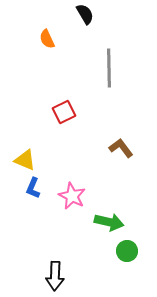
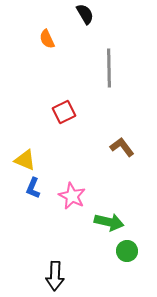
brown L-shape: moved 1 px right, 1 px up
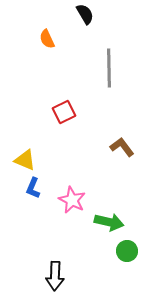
pink star: moved 4 px down
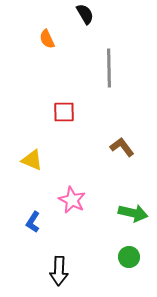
red square: rotated 25 degrees clockwise
yellow triangle: moved 7 px right
blue L-shape: moved 34 px down; rotated 10 degrees clockwise
green arrow: moved 24 px right, 9 px up
green circle: moved 2 px right, 6 px down
black arrow: moved 4 px right, 5 px up
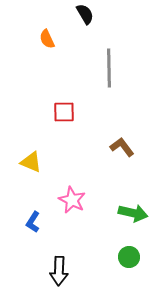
yellow triangle: moved 1 px left, 2 px down
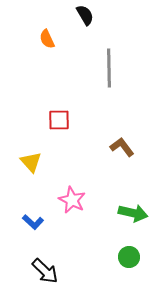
black semicircle: moved 1 px down
red square: moved 5 px left, 8 px down
yellow triangle: rotated 25 degrees clockwise
blue L-shape: rotated 80 degrees counterclockwise
black arrow: moved 14 px left; rotated 48 degrees counterclockwise
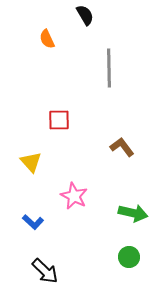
pink star: moved 2 px right, 4 px up
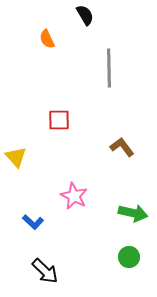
yellow triangle: moved 15 px left, 5 px up
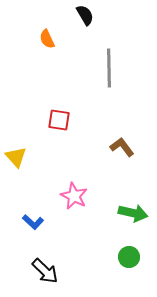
red square: rotated 10 degrees clockwise
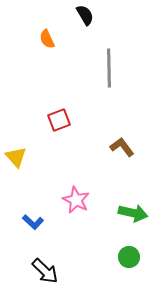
red square: rotated 30 degrees counterclockwise
pink star: moved 2 px right, 4 px down
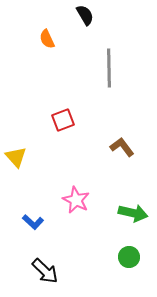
red square: moved 4 px right
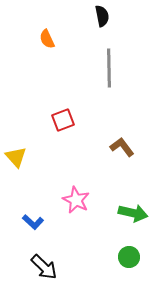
black semicircle: moved 17 px right, 1 px down; rotated 20 degrees clockwise
black arrow: moved 1 px left, 4 px up
